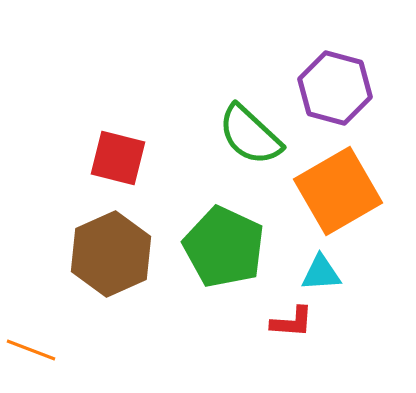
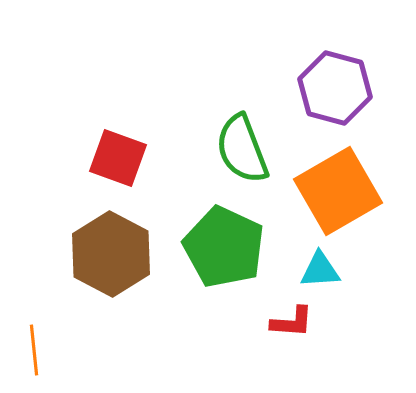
green semicircle: moved 8 px left, 14 px down; rotated 26 degrees clockwise
red square: rotated 6 degrees clockwise
brown hexagon: rotated 8 degrees counterclockwise
cyan triangle: moved 1 px left, 3 px up
orange line: moved 3 px right; rotated 63 degrees clockwise
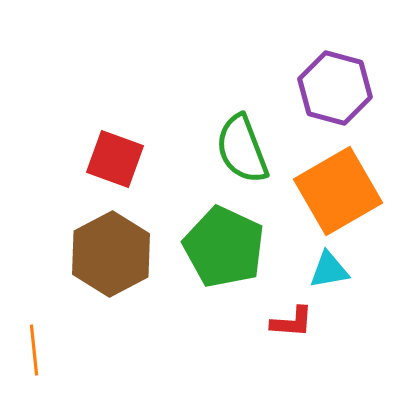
red square: moved 3 px left, 1 px down
brown hexagon: rotated 4 degrees clockwise
cyan triangle: moved 9 px right; rotated 6 degrees counterclockwise
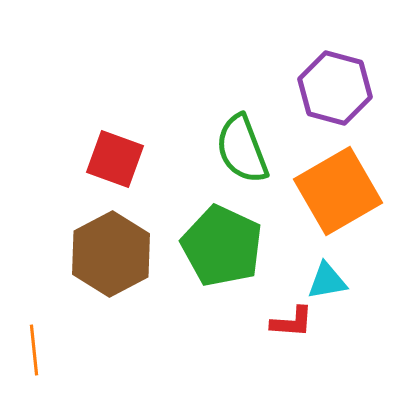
green pentagon: moved 2 px left, 1 px up
cyan triangle: moved 2 px left, 11 px down
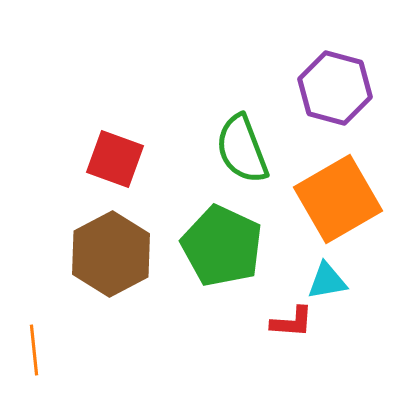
orange square: moved 8 px down
